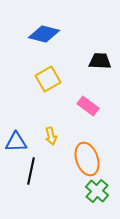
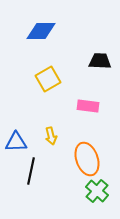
blue diamond: moved 3 px left, 3 px up; rotated 16 degrees counterclockwise
pink rectangle: rotated 30 degrees counterclockwise
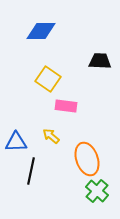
yellow square: rotated 25 degrees counterclockwise
pink rectangle: moved 22 px left
yellow arrow: rotated 144 degrees clockwise
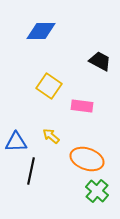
black trapezoid: rotated 25 degrees clockwise
yellow square: moved 1 px right, 7 px down
pink rectangle: moved 16 px right
orange ellipse: rotated 52 degrees counterclockwise
